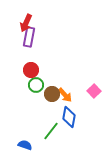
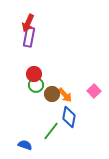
red arrow: moved 2 px right
red circle: moved 3 px right, 4 px down
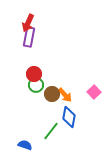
pink square: moved 1 px down
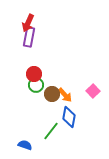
pink square: moved 1 px left, 1 px up
